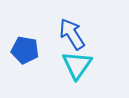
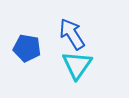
blue pentagon: moved 2 px right, 2 px up
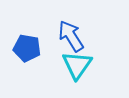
blue arrow: moved 1 px left, 2 px down
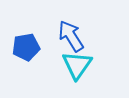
blue pentagon: moved 1 px left, 1 px up; rotated 20 degrees counterclockwise
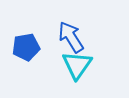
blue arrow: moved 1 px down
